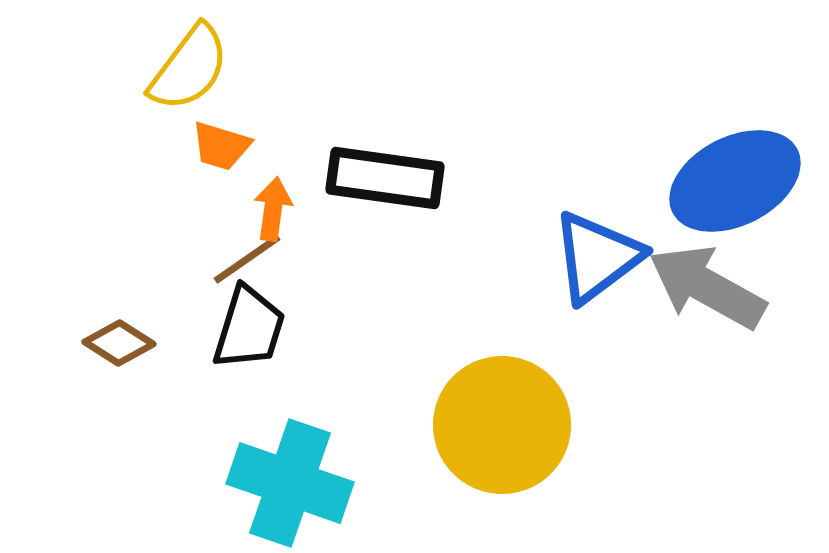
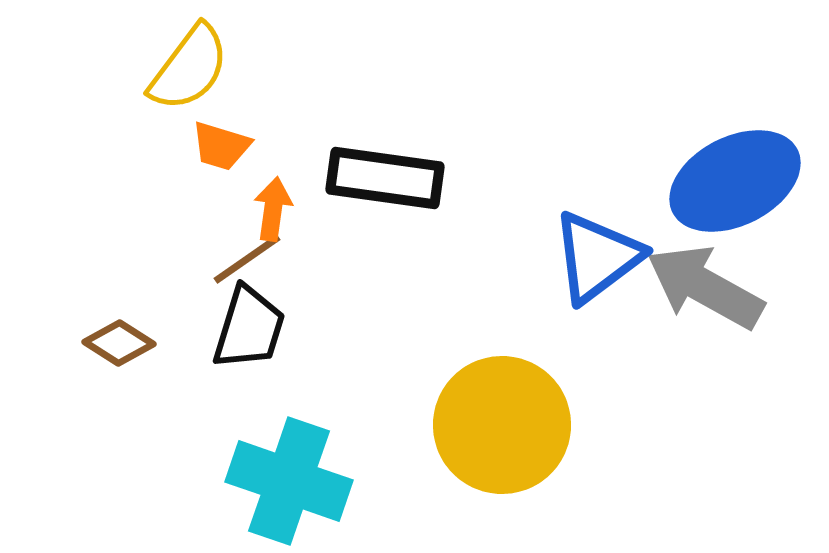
gray arrow: moved 2 px left
cyan cross: moved 1 px left, 2 px up
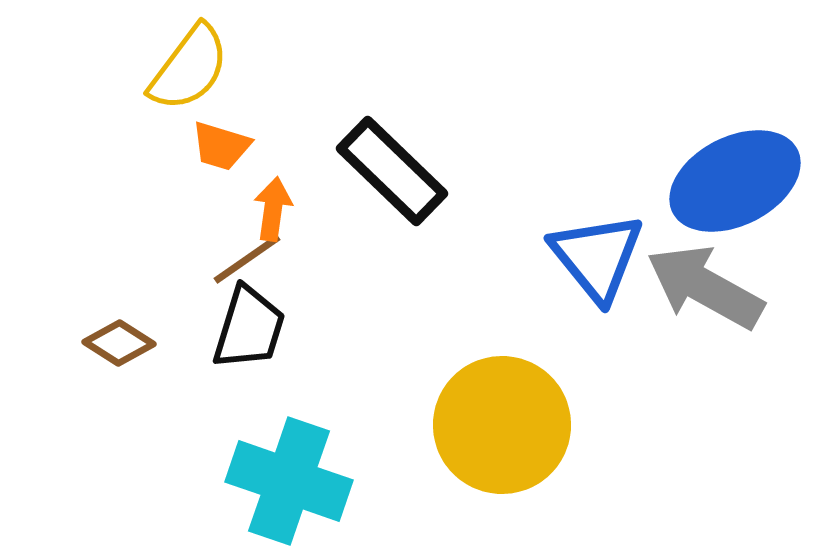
black rectangle: moved 7 px right, 7 px up; rotated 36 degrees clockwise
blue triangle: rotated 32 degrees counterclockwise
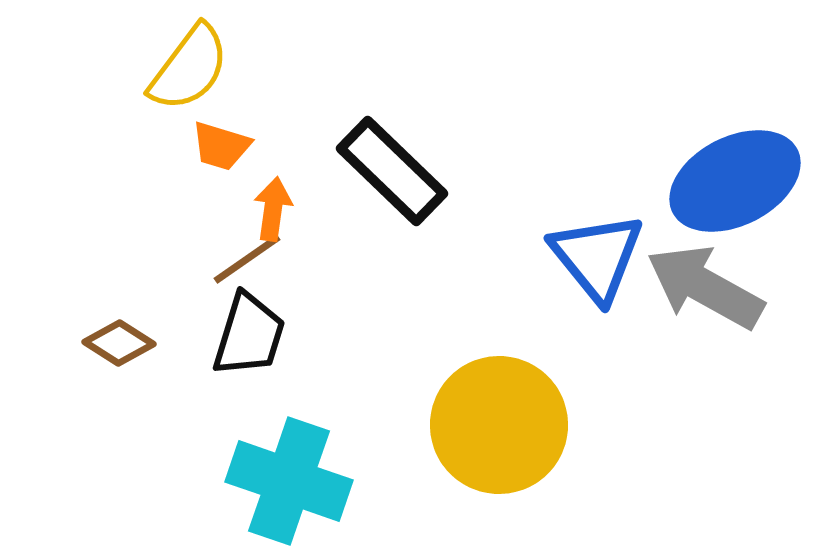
black trapezoid: moved 7 px down
yellow circle: moved 3 px left
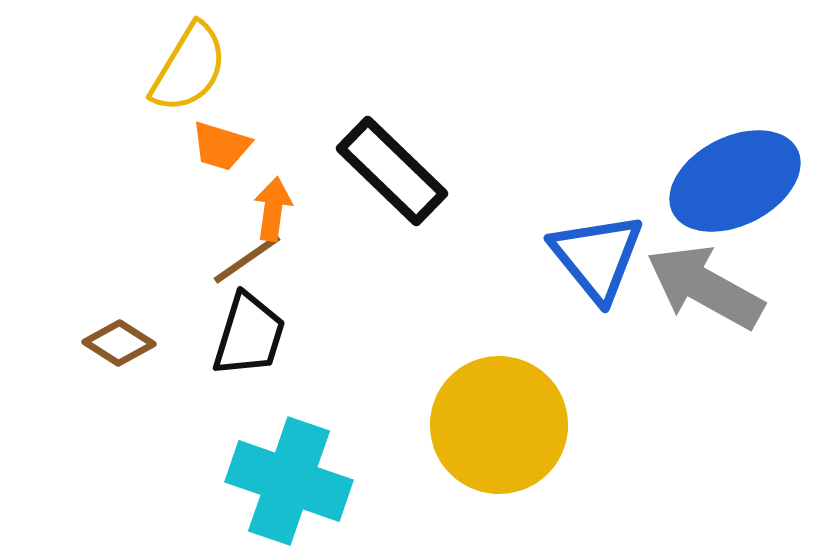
yellow semicircle: rotated 6 degrees counterclockwise
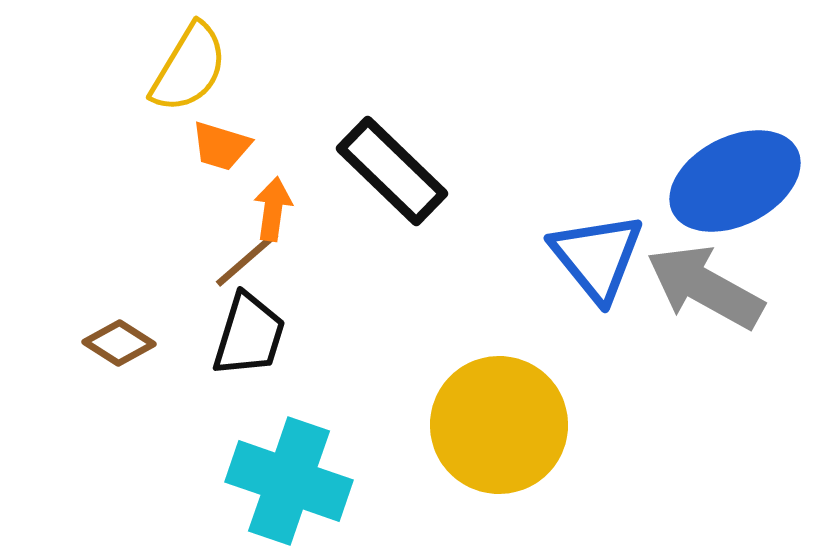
brown line: rotated 6 degrees counterclockwise
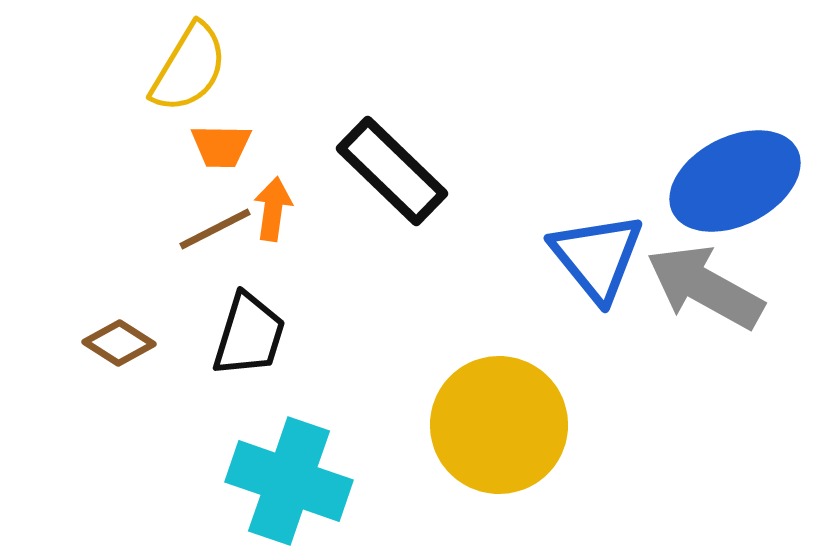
orange trapezoid: rotated 16 degrees counterclockwise
brown line: moved 32 px left, 30 px up; rotated 14 degrees clockwise
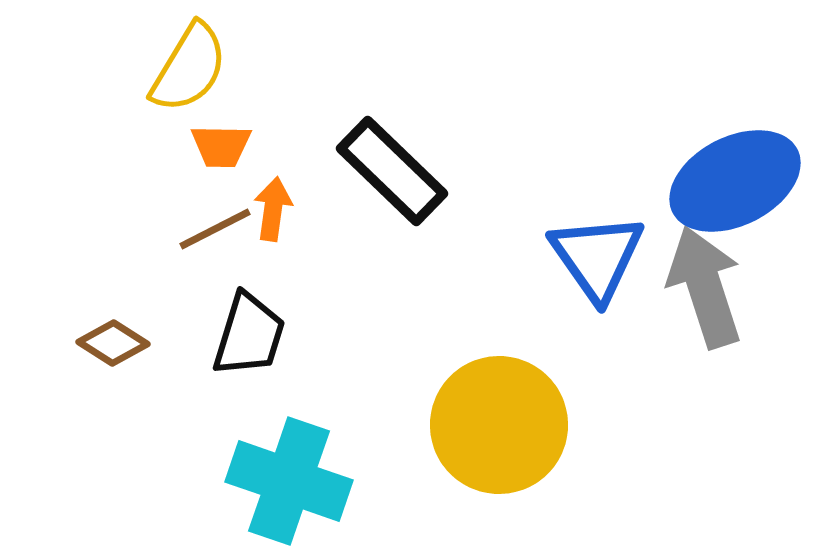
blue triangle: rotated 4 degrees clockwise
gray arrow: rotated 43 degrees clockwise
brown diamond: moved 6 px left
